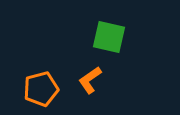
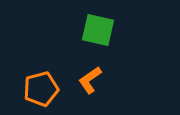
green square: moved 11 px left, 7 px up
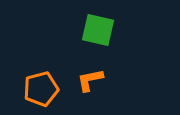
orange L-shape: rotated 24 degrees clockwise
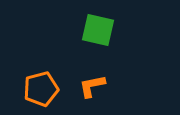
orange L-shape: moved 2 px right, 6 px down
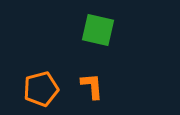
orange L-shape: rotated 96 degrees clockwise
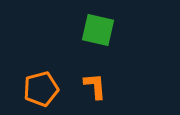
orange L-shape: moved 3 px right
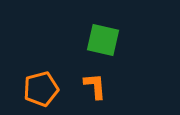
green square: moved 5 px right, 10 px down
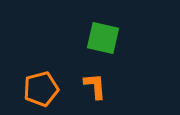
green square: moved 2 px up
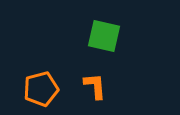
green square: moved 1 px right, 2 px up
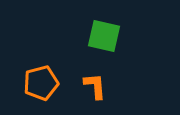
orange pentagon: moved 6 px up
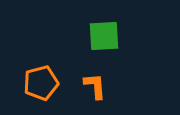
green square: rotated 16 degrees counterclockwise
